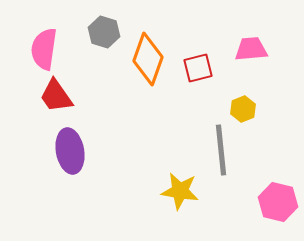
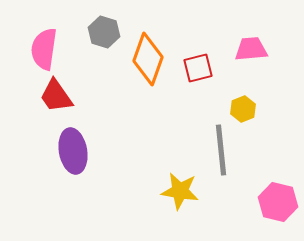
purple ellipse: moved 3 px right
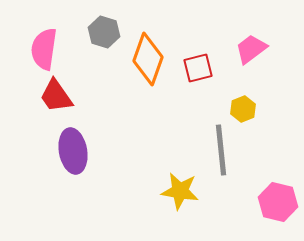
pink trapezoid: rotated 32 degrees counterclockwise
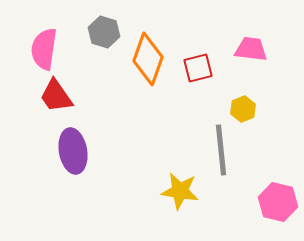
pink trapezoid: rotated 44 degrees clockwise
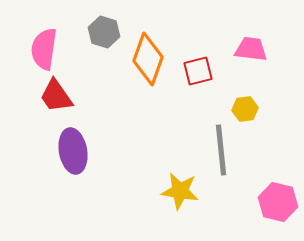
red square: moved 3 px down
yellow hexagon: moved 2 px right; rotated 15 degrees clockwise
